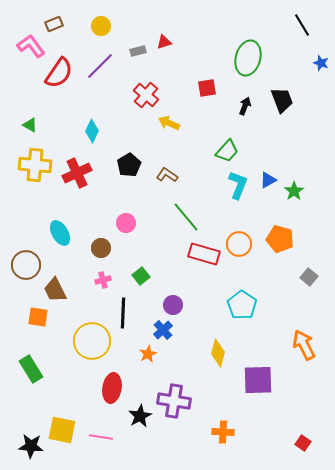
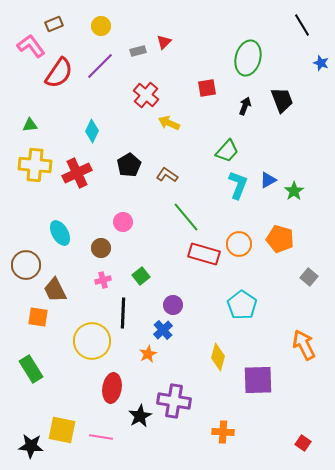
red triangle at (164, 42): rotated 28 degrees counterclockwise
green triangle at (30, 125): rotated 35 degrees counterclockwise
pink circle at (126, 223): moved 3 px left, 1 px up
yellow diamond at (218, 353): moved 4 px down
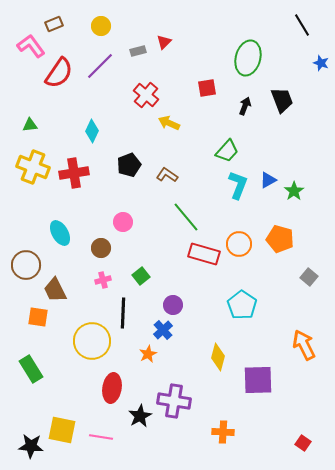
yellow cross at (35, 165): moved 2 px left, 2 px down; rotated 16 degrees clockwise
black pentagon at (129, 165): rotated 10 degrees clockwise
red cross at (77, 173): moved 3 px left; rotated 16 degrees clockwise
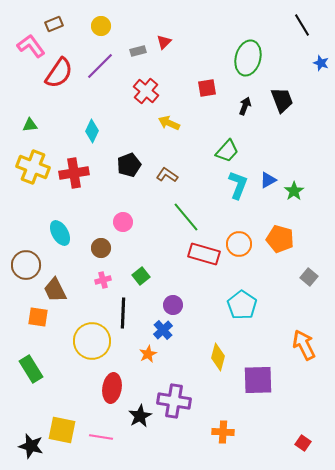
red cross at (146, 95): moved 4 px up
black star at (31, 446): rotated 10 degrees clockwise
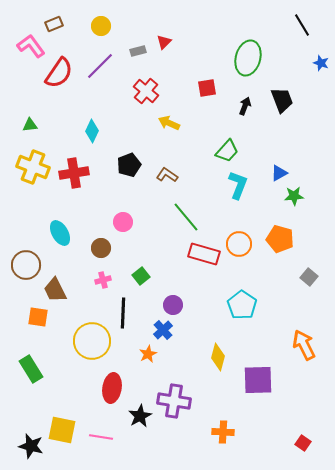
blue triangle at (268, 180): moved 11 px right, 7 px up
green star at (294, 191): moved 5 px down; rotated 30 degrees clockwise
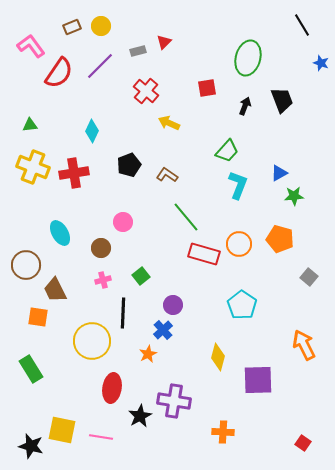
brown rectangle at (54, 24): moved 18 px right, 3 px down
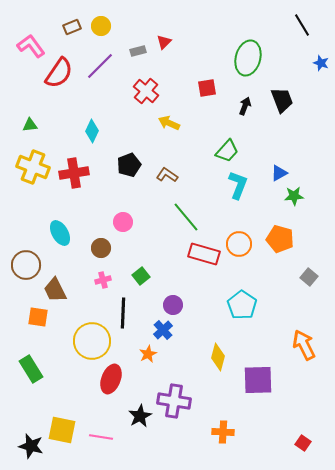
red ellipse at (112, 388): moved 1 px left, 9 px up; rotated 12 degrees clockwise
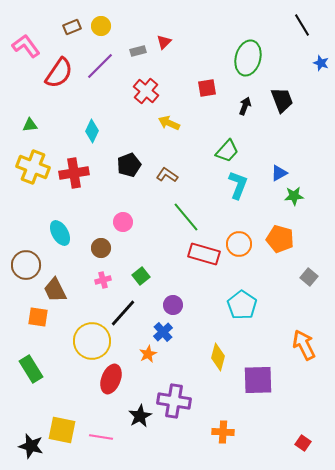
pink L-shape at (31, 46): moved 5 px left
black line at (123, 313): rotated 40 degrees clockwise
blue cross at (163, 330): moved 2 px down
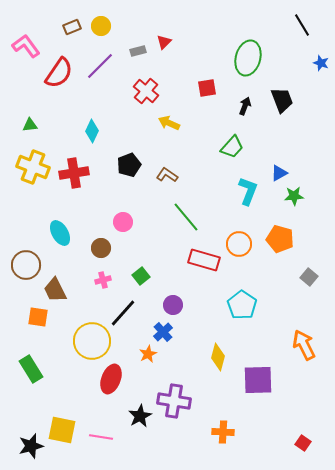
green trapezoid at (227, 151): moved 5 px right, 4 px up
cyan L-shape at (238, 185): moved 10 px right, 6 px down
red rectangle at (204, 254): moved 6 px down
black star at (31, 446): rotated 30 degrees counterclockwise
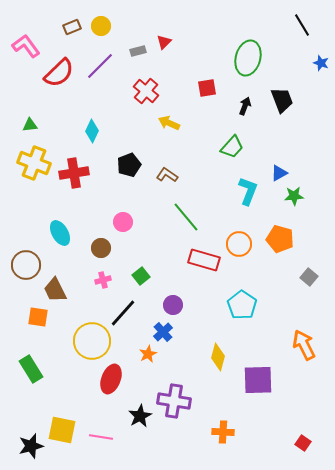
red semicircle at (59, 73): rotated 12 degrees clockwise
yellow cross at (33, 167): moved 1 px right, 4 px up
